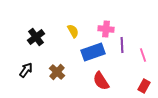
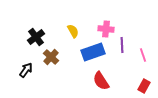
brown cross: moved 6 px left, 15 px up
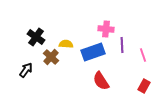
yellow semicircle: moved 7 px left, 13 px down; rotated 56 degrees counterclockwise
black cross: rotated 18 degrees counterclockwise
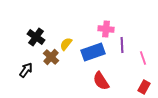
yellow semicircle: rotated 56 degrees counterclockwise
pink line: moved 3 px down
red rectangle: moved 1 px down
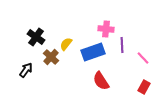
pink line: rotated 24 degrees counterclockwise
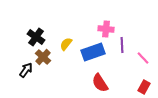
brown cross: moved 8 px left
red semicircle: moved 1 px left, 2 px down
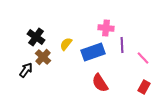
pink cross: moved 1 px up
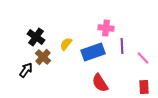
purple line: moved 1 px down
red rectangle: rotated 32 degrees counterclockwise
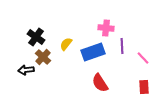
black arrow: rotated 133 degrees counterclockwise
